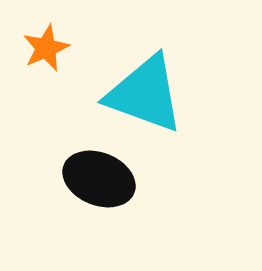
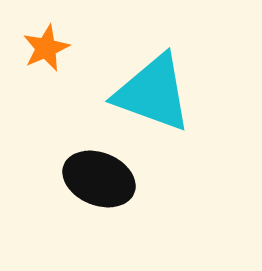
cyan triangle: moved 8 px right, 1 px up
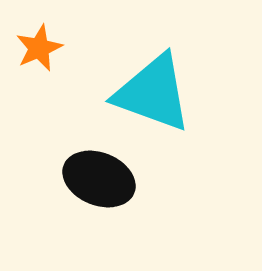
orange star: moved 7 px left
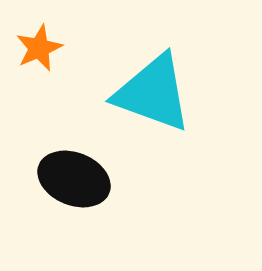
black ellipse: moved 25 px left
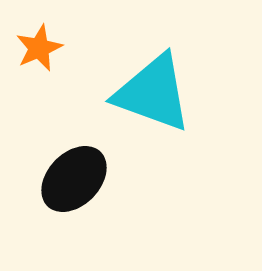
black ellipse: rotated 68 degrees counterclockwise
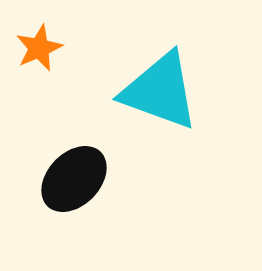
cyan triangle: moved 7 px right, 2 px up
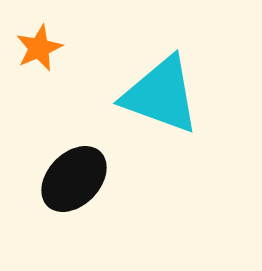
cyan triangle: moved 1 px right, 4 px down
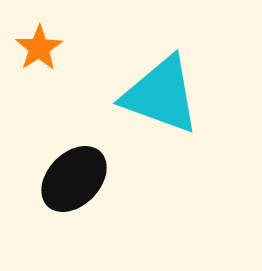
orange star: rotated 9 degrees counterclockwise
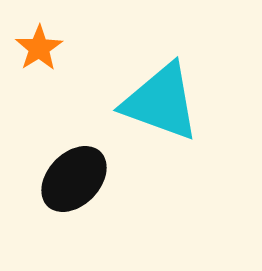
cyan triangle: moved 7 px down
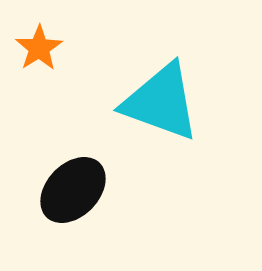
black ellipse: moved 1 px left, 11 px down
